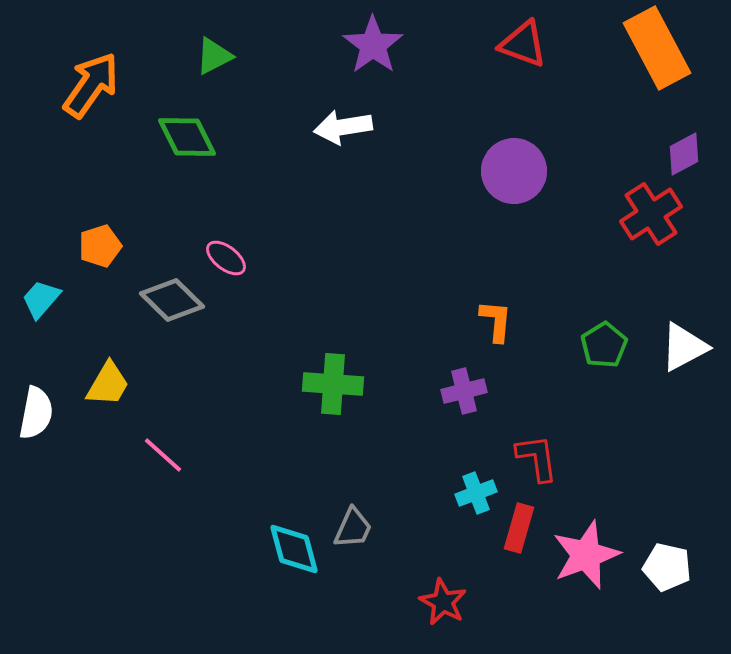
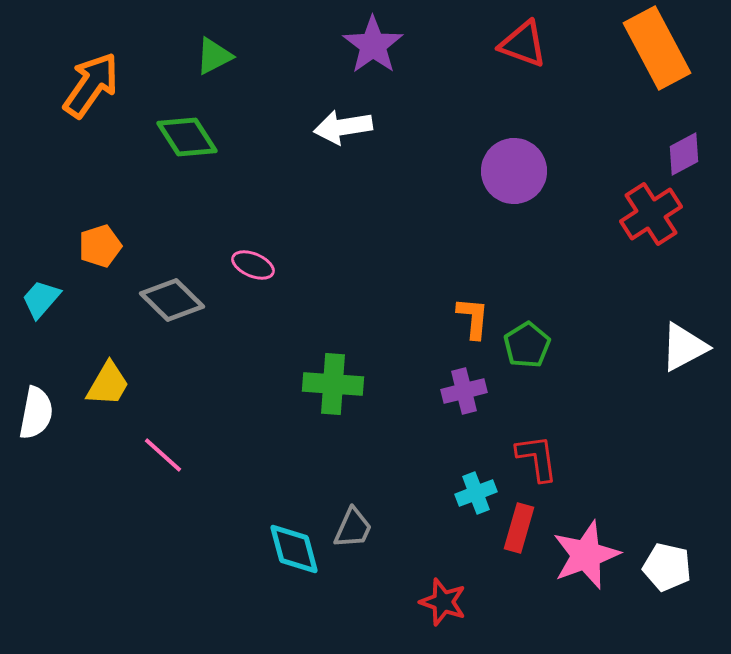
green diamond: rotated 6 degrees counterclockwise
pink ellipse: moved 27 px right, 7 px down; rotated 15 degrees counterclockwise
orange L-shape: moved 23 px left, 3 px up
green pentagon: moved 77 px left
red star: rotated 9 degrees counterclockwise
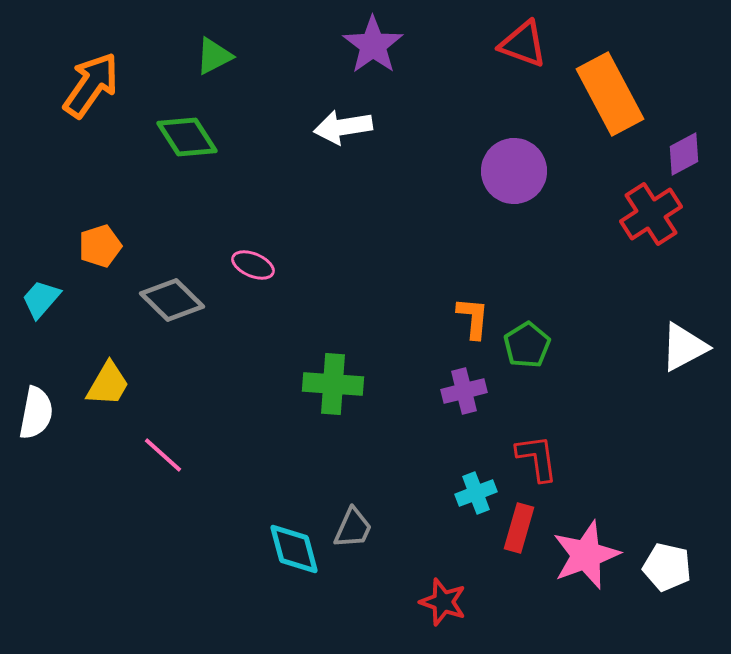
orange rectangle: moved 47 px left, 46 px down
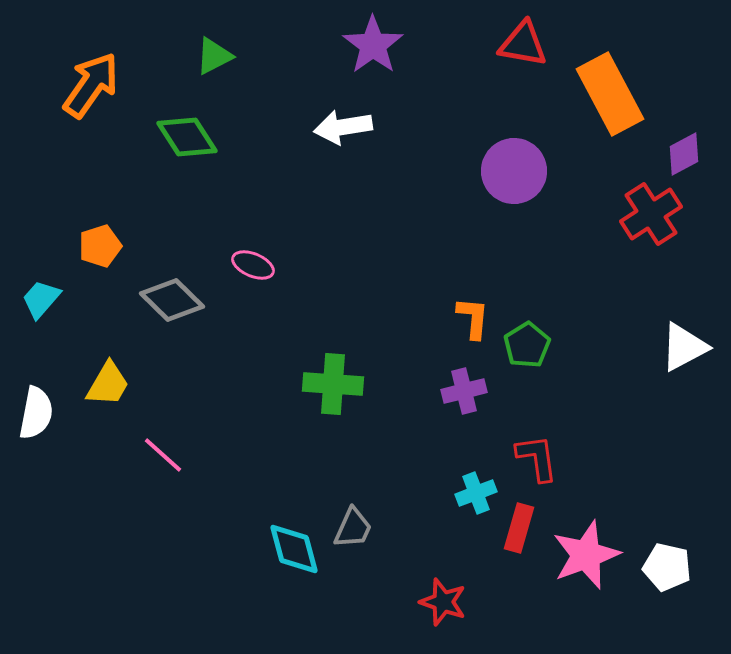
red triangle: rotated 10 degrees counterclockwise
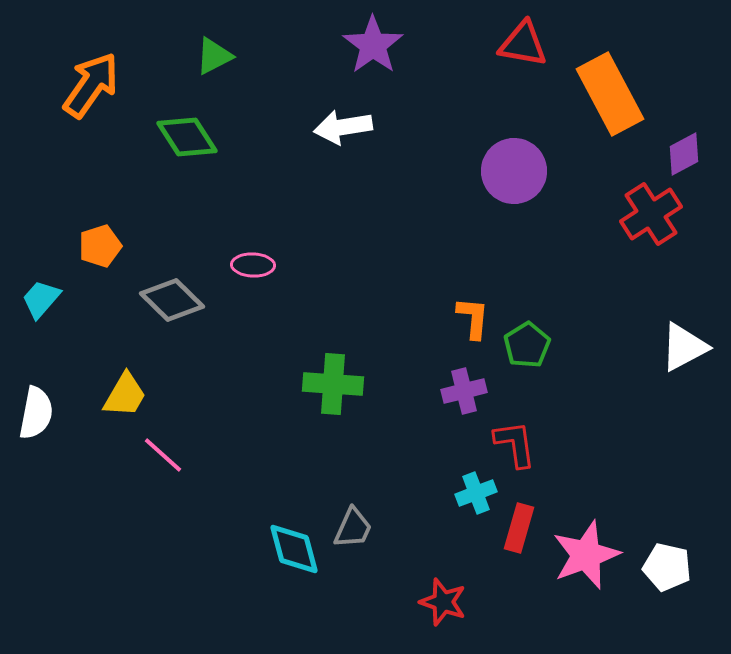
pink ellipse: rotated 21 degrees counterclockwise
yellow trapezoid: moved 17 px right, 11 px down
red L-shape: moved 22 px left, 14 px up
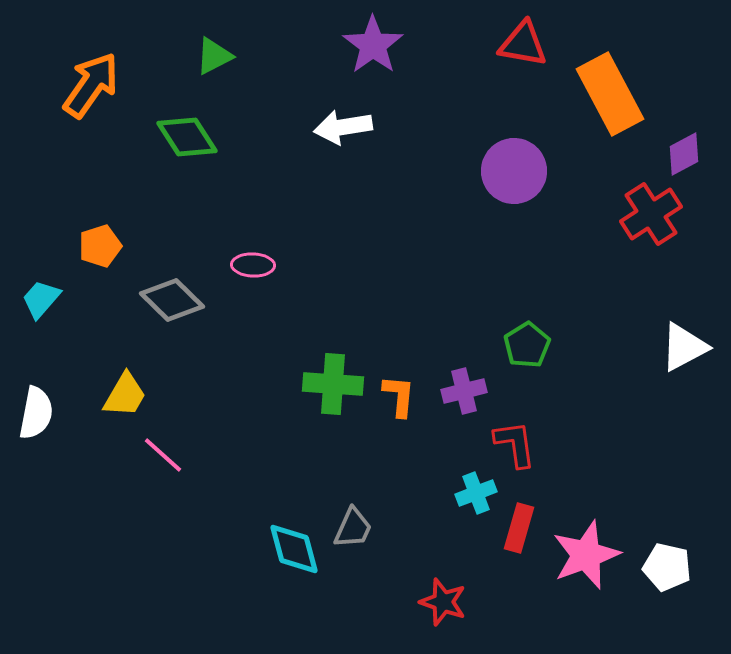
orange L-shape: moved 74 px left, 78 px down
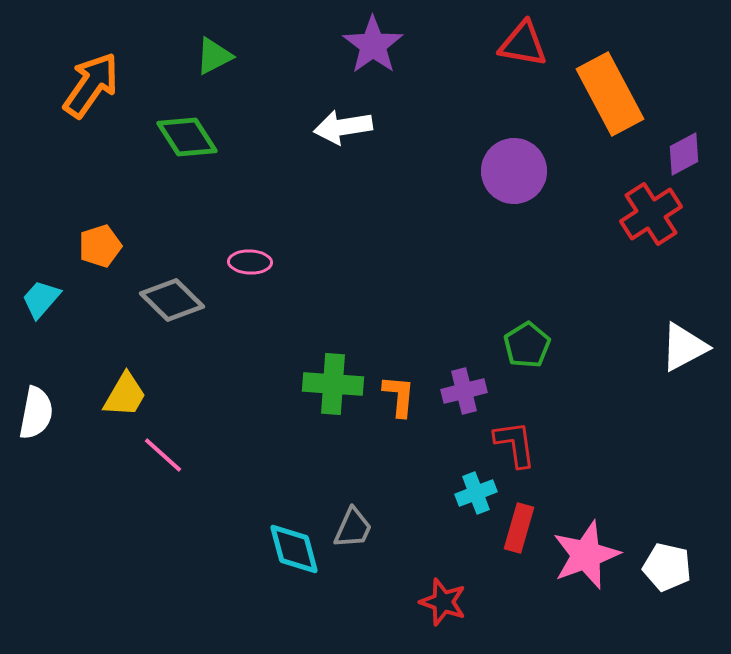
pink ellipse: moved 3 px left, 3 px up
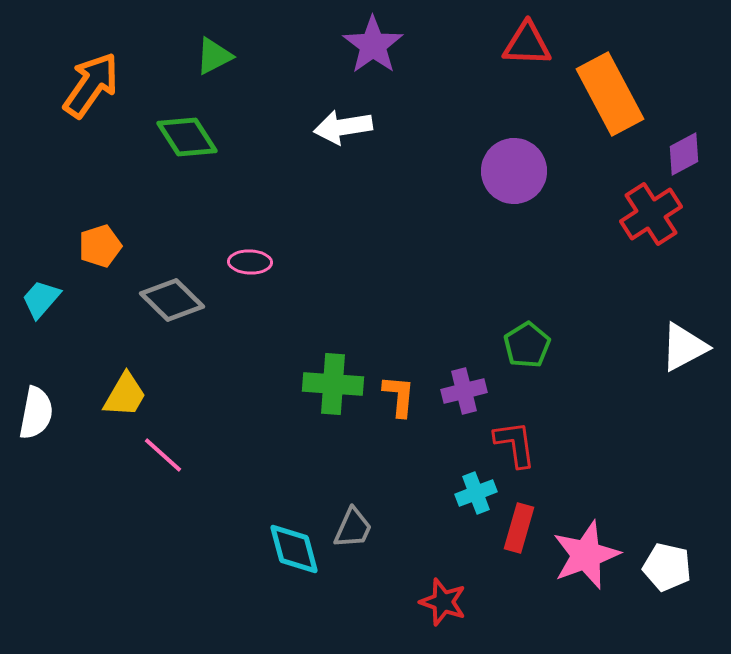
red triangle: moved 4 px right; rotated 8 degrees counterclockwise
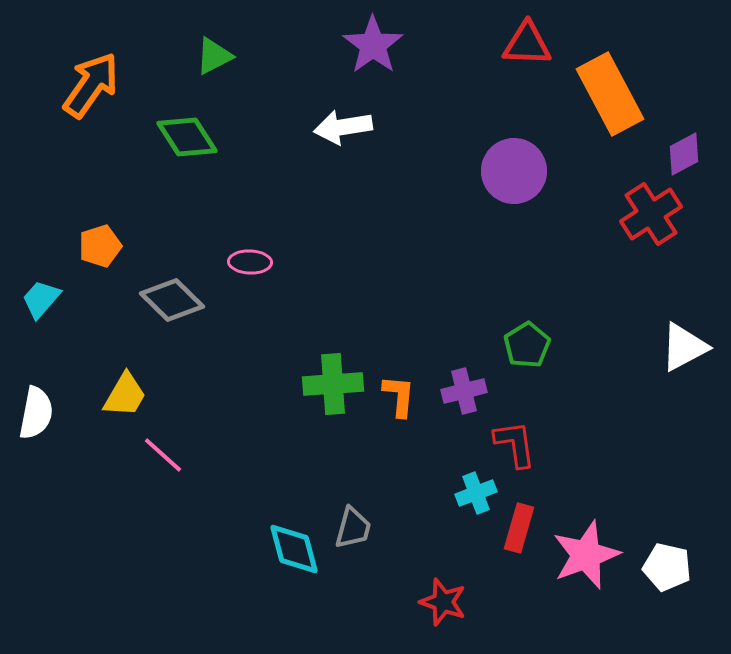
green cross: rotated 8 degrees counterclockwise
gray trapezoid: rotated 9 degrees counterclockwise
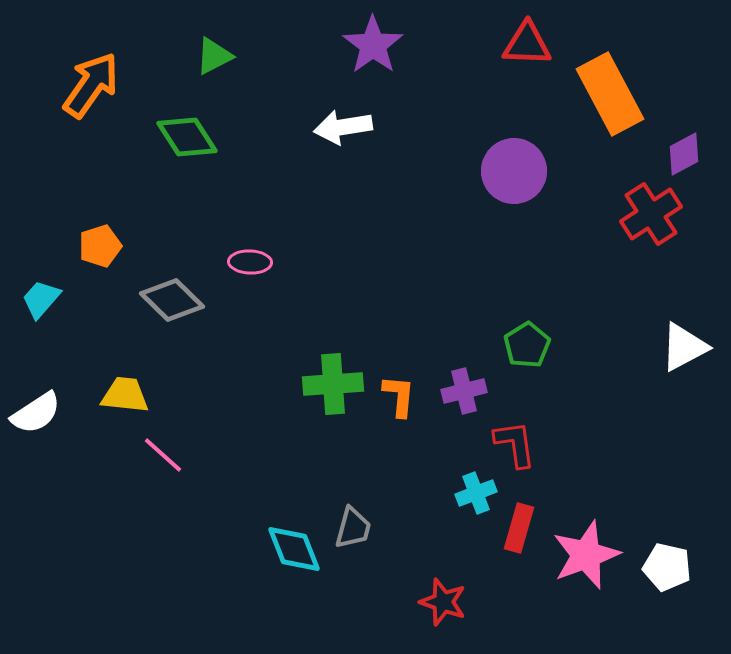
yellow trapezoid: rotated 114 degrees counterclockwise
white semicircle: rotated 46 degrees clockwise
cyan diamond: rotated 6 degrees counterclockwise
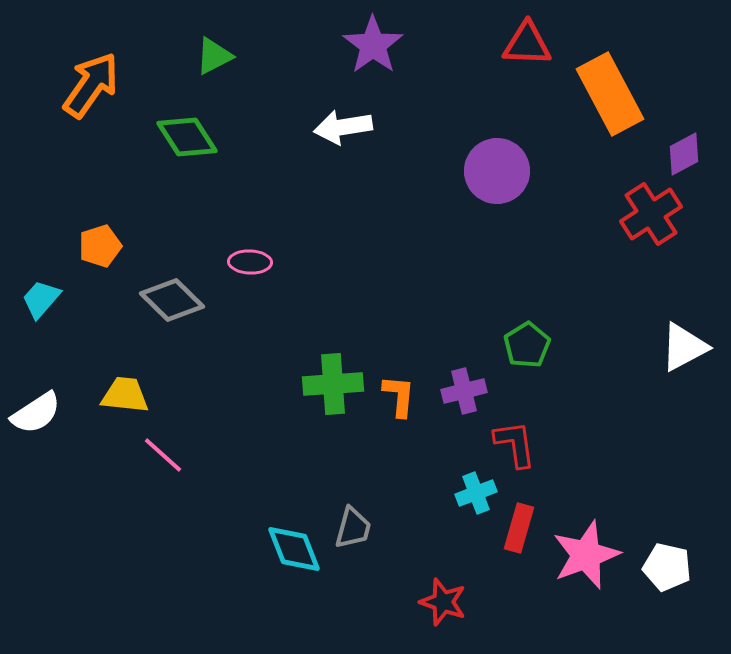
purple circle: moved 17 px left
